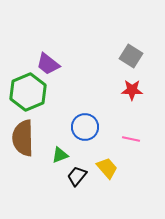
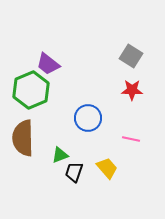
green hexagon: moved 3 px right, 2 px up
blue circle: moved 3 px right, 9 px up
black trapezoid: moved 3 px left, 4 px up; rotated 20 degrees counterclockwise
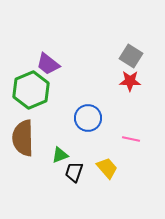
red star: moved 2 px left, 9 px up
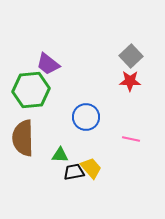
gray square: rotated 15 degrees clockwise
green hexagon: rotated 18 degrees clockwise
blue circle: moved 2 px left, 1 px up
green triangle: rotated 24 degrees clockwise
yellow trapezoid: moved 16 px left
black trapezoid: rotated 60 degrees clockwise
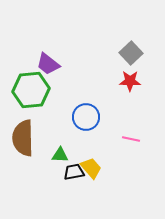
gray square: moved 3 px up
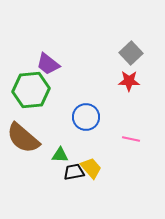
red star: moved 1 px left
brown semicircle: rotated 48 degrees counterclockwise
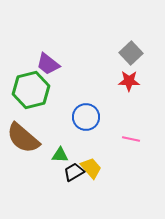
green hexagon: rotated 9 degrees counterclockwise
black trapezoid: rotated 20 degrees counterclockwise
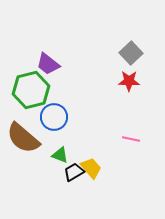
blue circle: moved 32 px left
green triangle: rotated 18 degrees clockwise
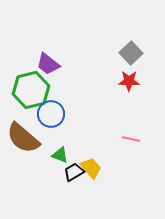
blue circle: moved 3 px left, 3 px up
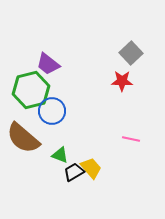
red star: moved 7 px left
blue circle: moved 1 px right, 3 px up
